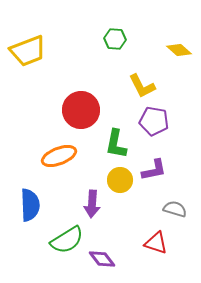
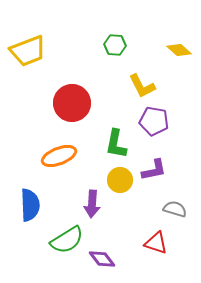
green hexagon: moved 6 px down
red circle: moved 9 px left, 7 px up
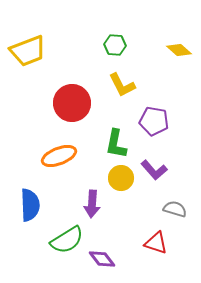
yellow L-shape: moved 20 px left, 1 px up
purple L-shape: rotated 60 degrees clockwise
yellow circle: moved 1 px right, 2 px up
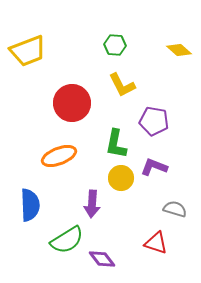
purple L-shape: moved 3 px up; rotated 152 degrees clockwise
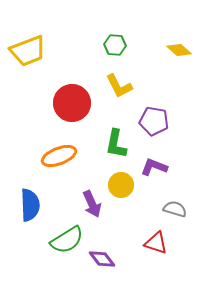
yellow L-shape: moved 3 px left, 1 px down
yellow circle: moved 7 px down
purple arrow: rotated 28 degrees counterclockwise
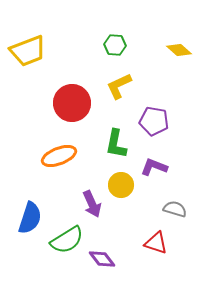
yellow L-shape: rotated 92 degrees clockwise
blue semicircle: moved 13 px down; rotated 20 degrees clockwise
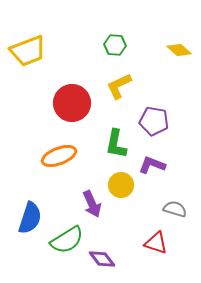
purple L-shape: moved 2 px left, 2 px up
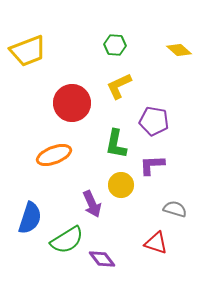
orange ellipse: moved 5 px left, 1 px up
purple L-shape: rotated 24 degrees counterclockwise
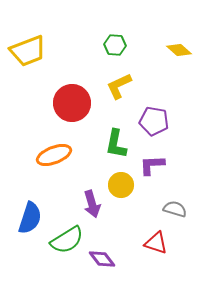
purple arrow: rotated 8 degrees clockwise
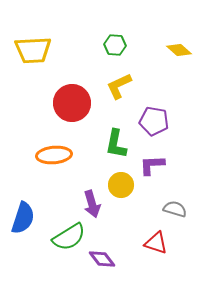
yellow trapezoid: moved 5 px right, 1 px up; rotated 18 degrees clockwise
orange ellipse: rotated 16 degrees clockwise
blue semicircle: moved 7 px left
green semicircle: moved 2 px right, 3 px up
